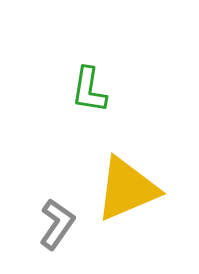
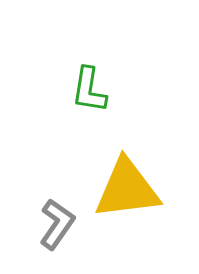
yellow triangle: rotated 16 degrees clockwise
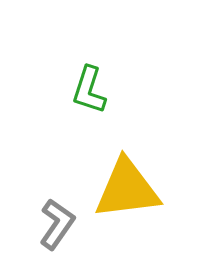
green L-shape: rotated 9 degrees clockwise
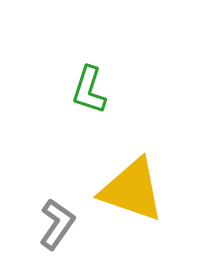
yellow triangle: moved 5 px right, 1 px down; rotated 26 degrees clockwise
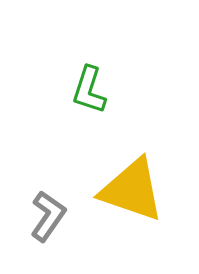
gray L-shape: moved 9 px left, 8 px up
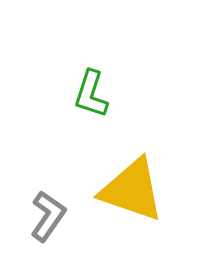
green L-shape: moved 2 px right, 4 px down
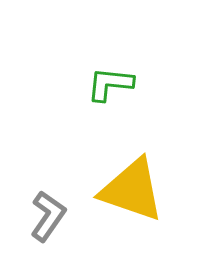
green L-shape: moved 19 px right, 10 px up; rotated 78 degrees clockwise
